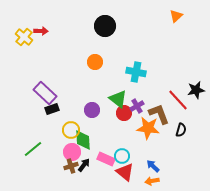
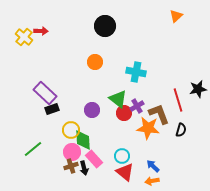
black star: moved 2 px right, 1 px up
red line: rotated 25 degrees clockwise
pink rectangle: moved 12 px left; rotated 24 degrees clockwise
black arrow: moved 3 px down; rotated 128 degrees clockwise
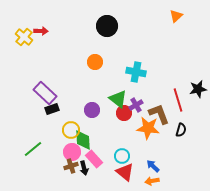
black circle: moved 2 px right
purple cross: moved 1 px left, 1 px up
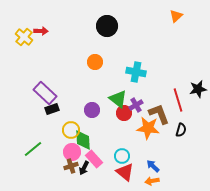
black arrow: rotated 40 degrees clockwise
